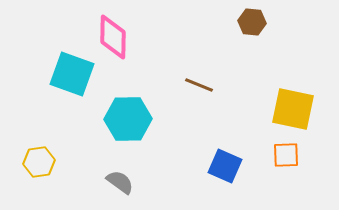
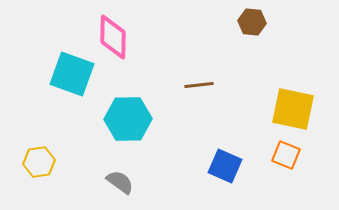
brown line: rotated 28 degrees counterclockwise
orange square: rotated 24 degrees clockwise
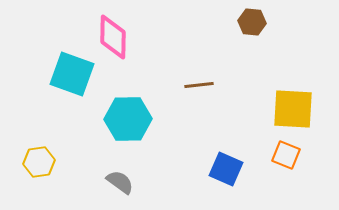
yellow square: rotated 9 degrees counterclockwise
blue square: moved 1 px right, 3 px down
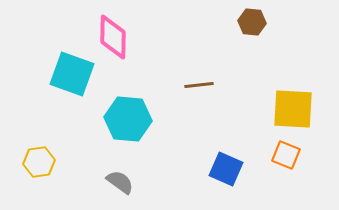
cyan hexagon: rotated 6 degrees clockwise
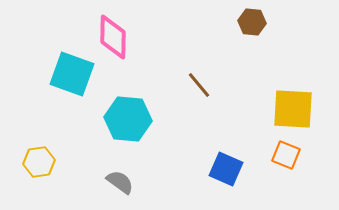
brown line: rotated 56 degrees clockwise
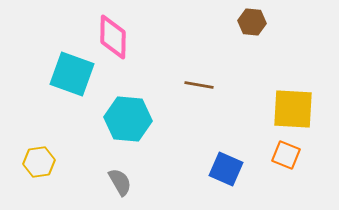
brown line: rotated 40 degrees counterclockwise
gray semicircle: rotated 24 degrees clockwise
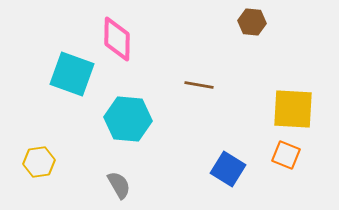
pink diamond: moved 4 px right, 2 px down
blue square: moved 2 px right; rotated 8 degrees clockwise
gray semicircle: moved 1 px left, 3 px down
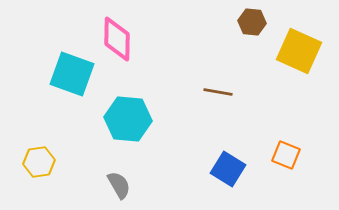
brown line: moved 19 px right, 7 px down
yellow square: moved 6 px right, 58 px up; rotated 21 degrees clockwise
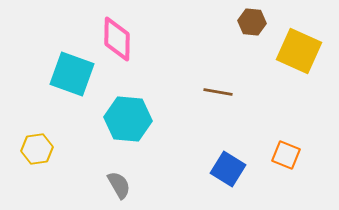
yellow hexagon: moved 2 px left, 13 px up
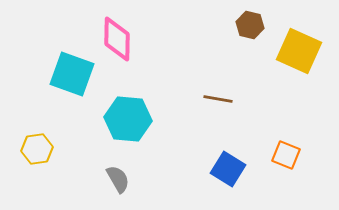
brown hexagon: moved 2 px left, 3 px down; rotated 8 degrees clockwise
brown line: moved 7 px down
gray semicircle: moved 1 px left, 6 px up
